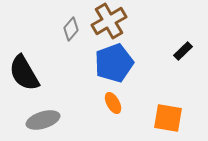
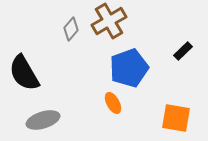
blue pentagon: moved 15 px right, 5 px down
orange square: moved 8 px right
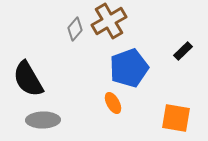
gray diamond: moved 4 px right
black semicircle: moved 4 px right, 6 px down
gray ellipse: rotated 16 degrees clockwise
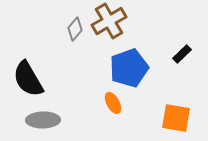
black rectangle: moved 1 px left, 3 px down
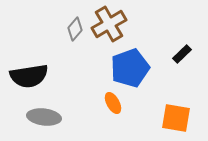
brown cross: moved 3 px down
blue pentagon: moved 1 px right
black semicircle: moved 1 px right, 3 px up; rotated 69 degrees counterclockwise
gray ellipse: moved 1 px right, 3 px up; rotated 8 degrees clockwise
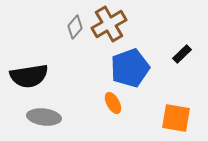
gray diamond: moved 2 px up
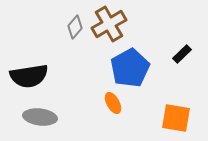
blue pentagon: rotated 9 degrees counterclockwise
gray ellipse: moved 4 px left
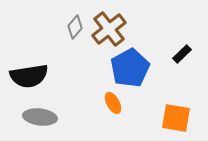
brown cross: moved 5 px down; rotated 8 degrees counterclockwise
